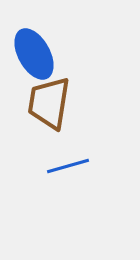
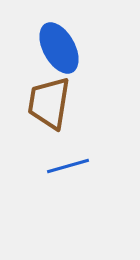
blue ellipse: moved 25 px right, 6 px up
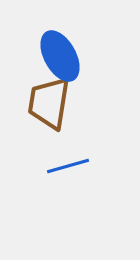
blue ellipse: moved 1 px right, 8 px down
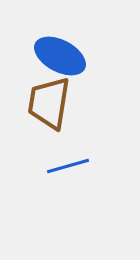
blue ellipse: rotated 33 degrees counterclockwise
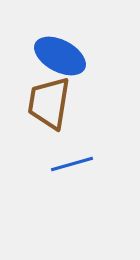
blue line: moved 4 px right, 2 px up
